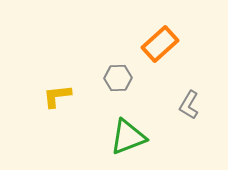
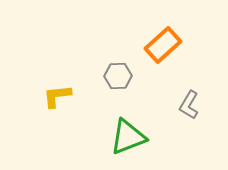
orange rectangle: moved 3 px right, 1 px down
gray hexagon: moved 2 px up
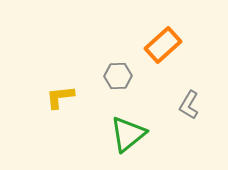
yellow L-shape: moved 3 px right, 1 px down
green triangle: moved 3 px up; rotated 18 degrees counterclockwise
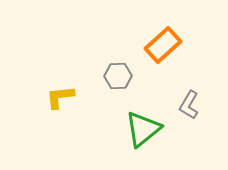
green triangle: moved 15 px right, 5 px up
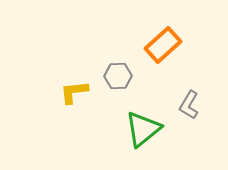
yellow L-shape: moved 14 px right, 5 px up
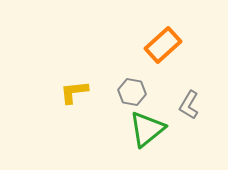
gray hexagon: moved 14 px right, 16 px down; rotated 12 degrees clockwise
green triangle: moved 4 px right
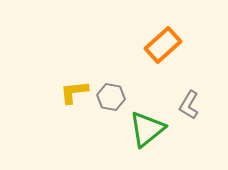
gray hexagon: moved 21 px left, 5 px down
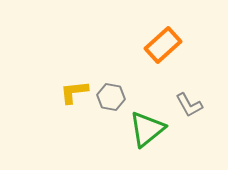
gray L-shape: rotated 60 degrees counterclockwise
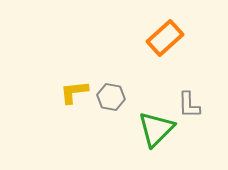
orange rectangle: moved 2 px right, 7 px up
gray L-shape: rotated 28 degrees clockwise
green triangle: moved 9 px right; rotated 6 degrees counterclockwise
